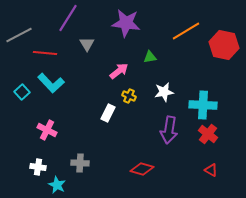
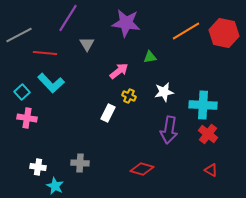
red hexagon: moved 12 px up
pink cross: moved 20 px left, 12 px up; rotated 18 degrees counterclockwise
cyan star: moved 2 px left, 1 px down
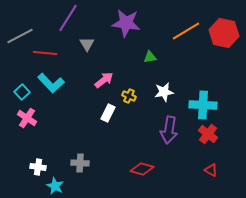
gray line: moved 1 px right, 1 px down
pink arrow: moved 15 px left, 9 px down
pink cross: rotated 24 degrees clockwise
